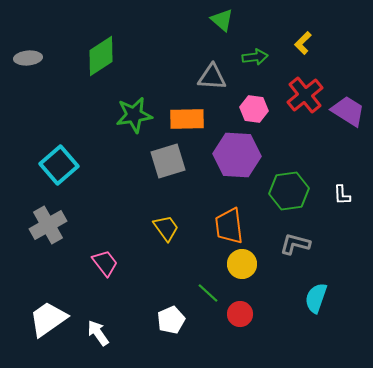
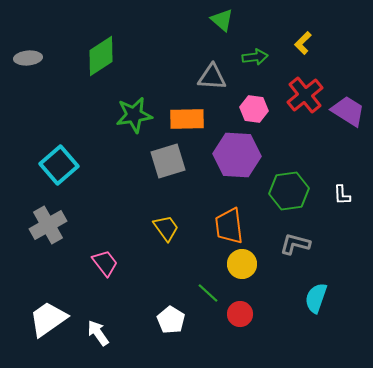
white pentagon: rotated 16 degrees counterclockwise
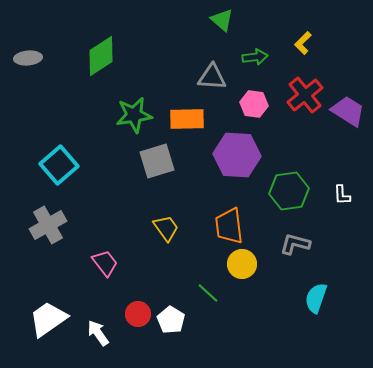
pink hexagon: moved 5 px up
gray square: moved 11 px left
red circle: moved 102 px left
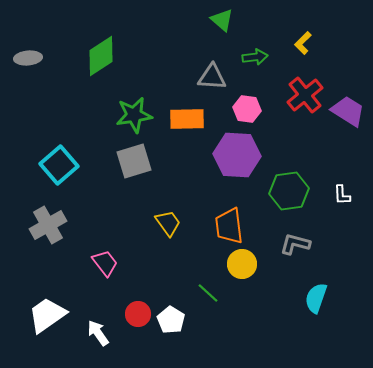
pink hexagon: moved 7 px left, 5 px down
gray square: moved 23 px left
yellow trapezoid: moved 2 px right, 5 px up
white trapezoid: moved 1 px left, 4 px up
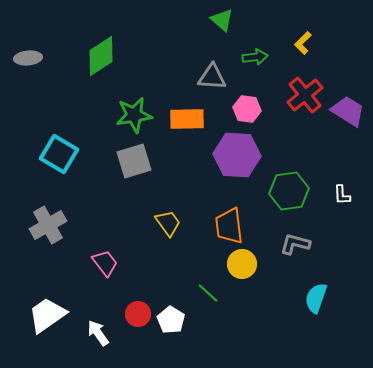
cyan square: moved 11 px up; rotated 18 degrees counterclockwise
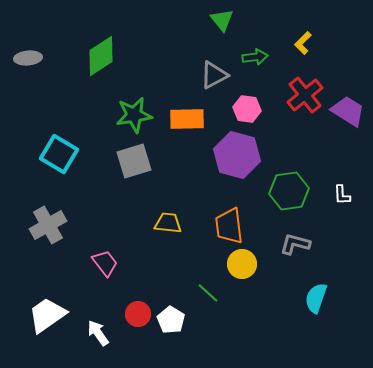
green triangle: rotated 10 degrees clockwise
gray triangle: moved 2 px right, 2 px up; rotated 32 degrees counterclockwise
purple hexagon: rotated 12 degrees clockwise
yellow trapezoid: rotated 48 degrees counterclockwise
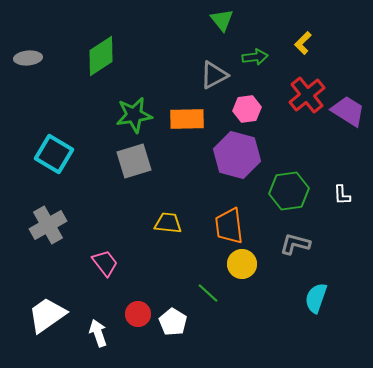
red cross: moved 2 px right
pink hexagon: rotated 16 degrees counterclockwise
cyan square: moved 5 px left
white pentagon: moved 2 px right, 2 px down
white arrow: rotated 16 degrees clockwise
